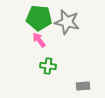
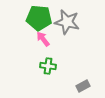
pink arrow: moved 4 px right, 1 px up
gray rectangle: rotated 24 degrees counterclockwise
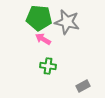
pink arrow: rotated 21 degrees counterclockwise
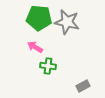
pink arrow: moved 8 px left, 8 px down
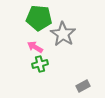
gray star: moved 4 px left, 12 px down; rotated 20 degrees clockwise
green cross: moved 8 px left, 2 px up; rotated 21 degrees counterclockwise
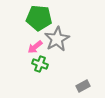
gray star: moved 6 px left, 5 px down; rotated 10 degrees clockwise
pink arrow: rotated 70 degrees counterclockwise
green cross: rotated 35 degrees clockwise
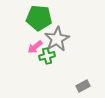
green cross: moved 7 px right, 8 px up; rotated 35 degrees counterclockwise
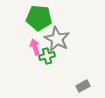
gray star: rotated 15 degrees counterclockwise
pink arrow: rotated 112 degrees clockwise
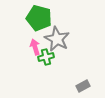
green pentagon: rotated 10 degrees clockwise
green cross: moved 1 px left, 1 px down
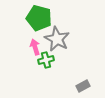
green cross: moved 3 px down
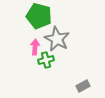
green pentagon: moved 2 px up
pink arrow: rotated 21 degrees clockwise
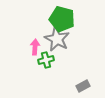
green pentagon: moved 23 px right, 3 px down
